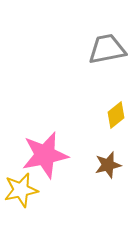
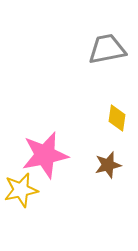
yellow diamond: moved 1 px right, 3 px down; rotated 44 degrees counterclockwise
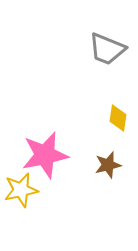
gray trapezoid: rotated 147 degrees counterclockwise
yellow diamond: moved 1 px right
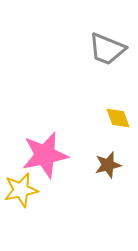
yellow diamond: rotated 28 degrees counterclockwise
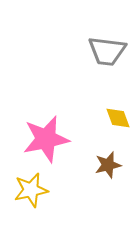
gray trapezoid: moved 2 px down; rotated 15 degrees counterclockwise
pink star: moved 1 px right, 16 px up
yellow star: moved 10 px right
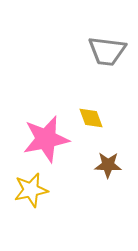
yellow diamond: moved 27 px left
brown star: rotated 16 degrees clockwise
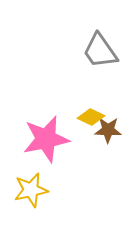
gray trapezoid: moved 7 px left; rotated 48 degrees clockwise
yellow diamond: moved 1 px up; rotated 44 degrees counterclockwise
brown star: moved 35 px up
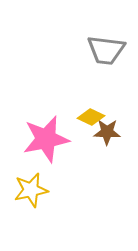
gray trapezoid: moved 6 px right, 1 px up; rotated 48 degrees counterclockwise
brown star: moved 1 px left, 2 px down
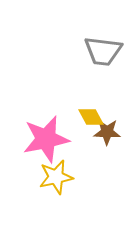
gray trapezoid: moved 3 px left, 1 px down
yellow diamond: rotated 36 degrees clockwise
yellow star: moved 25 px right, 13 px up
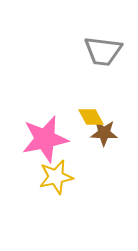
brown star: moved 3 px left, 1 px down
pink star: moved 1 px left
